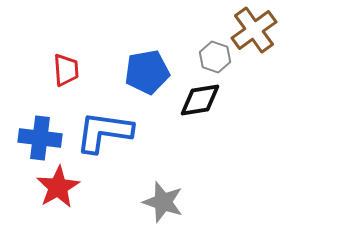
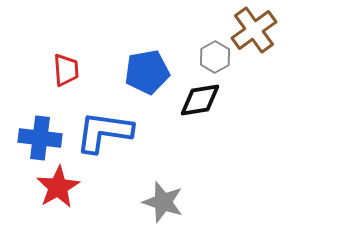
gray hexagon: rotated 12 degrees clockwise
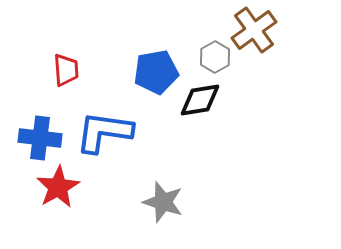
blue pentagon: moved 9 px right
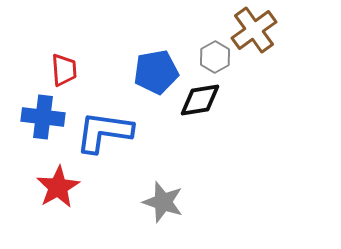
red trapezoid: moved 2 px left
blue cross: moved 3 px right, 21 px up
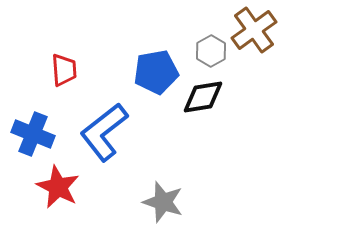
gray hexagon: moved 4 px left, 6 px up
black diamond: moved 3 px right, 3 px up
blue cross: moved 10 px left, 17 px down; rotated 15 degrees clockwise
blue L-shape: rotated 46 degrees counterclockwise
red star: rotated 15 degrees counterclockwise
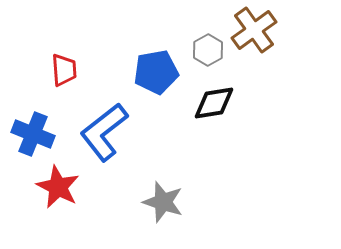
gray hexagon: moved 3 px left, 1 px up
black diamond: moved 11 px right, 6 px down
